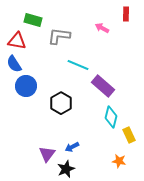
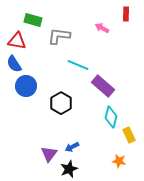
purple triangle: moved 2 px right
black star: moved 3 px right
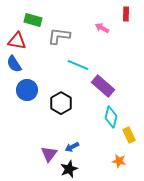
blue circle: moved 1 px right, 4 px down
